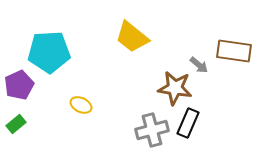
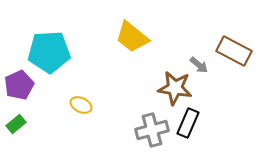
brown rectangle: rotated 20 degrees clockwise
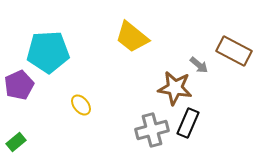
cyan pentagon: moved 1 px left
yellow ellipse: rotated 25 degrees clockwise
green rectangle: moved 18 px down
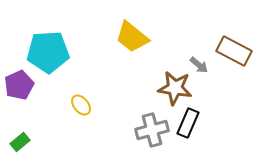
green rectangle: moved 4 px right
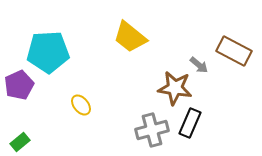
yellow trapezoid: moved 2 px left
black rectangle: moved 2 px right
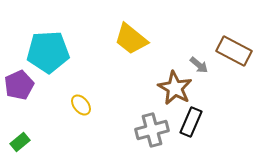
yellow trapezoid: moved 1 px right, 2 px down
brown star: rotated 20 degrees clockwise
black rectangle: moved 1 px right, 1 px up
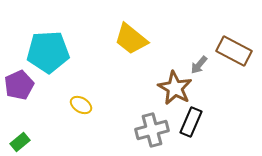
gray arrow: rotated 90 degrees clockwise
yellow ellipse: rotated 20 degrees counterclockwise
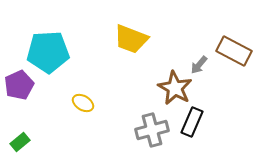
yellow trapezoid: rotated 18 degrees counterclockwise
yellow ellipse: moved 2 px right, 2 px up
black rectangle: moved 1 px right
